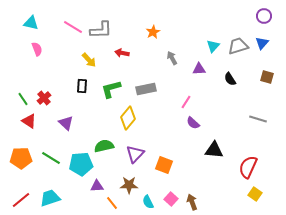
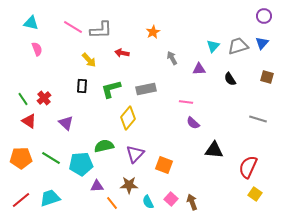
pink line at (186, 102): rotated 64 degrees clockwise
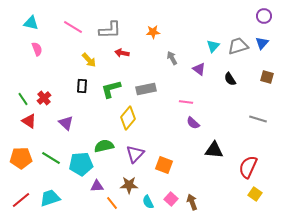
gray L-shape at (101, 30): moved 9 px right
orange star at (153, 32): rotated 24 degrees clockwise
purple triangle at (199, 69): rotated 40 degrees clockwise
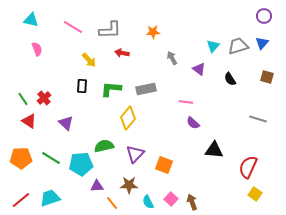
cyan triangle at (31, 23): moved 3 px up
green L-shape at (111, 89): rotated 20 degrees clockwise
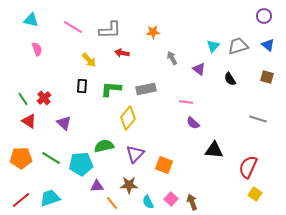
blue triangle at (262, 43): moved 6 px right, 2 px down; rotated 32 degrees counterclockwise
purple triangle at (66, 123): moved 2 px left
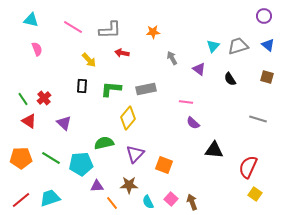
green semicircle at (104, 146): moved 3 px up
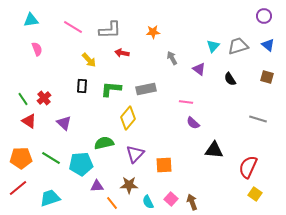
cyan triangle at (31, 20): rotated 21 degrees counterclockwise
orange square at (164, 165): rotated 24 degrees counterclockwise
red line at (21, 200): moved 3 px left, 12 px up
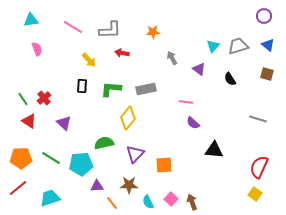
brown square at (267, 77): moved 3 px up
red semicircle at (248, 167): moved 11 px right
